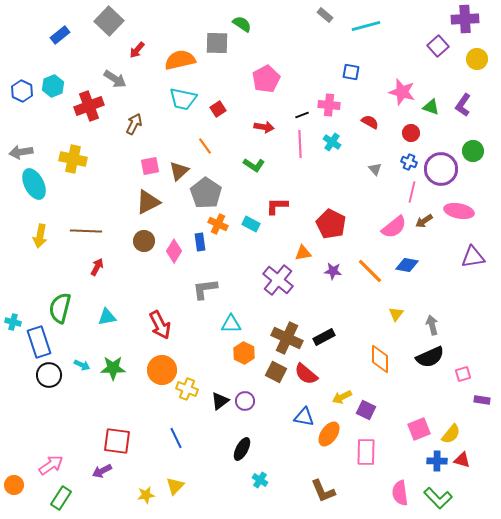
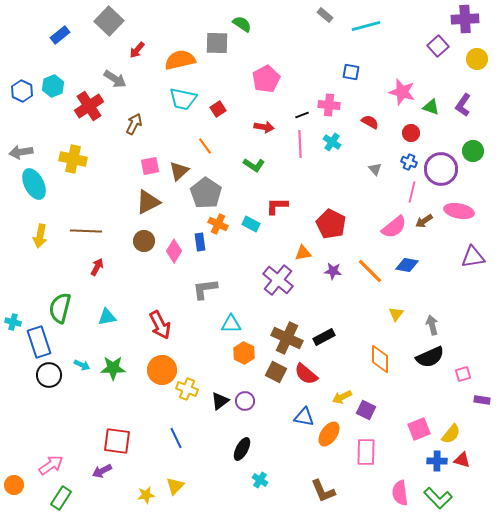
red cross at (89, 106): rotated 12 degrees counterclockwise
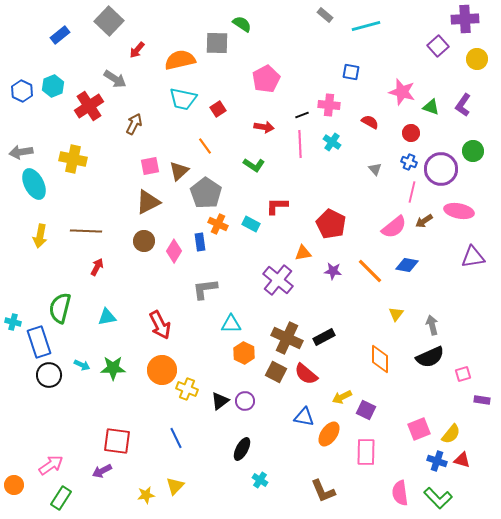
blue cross at (437, 461): rotated 18 degrees clockwise
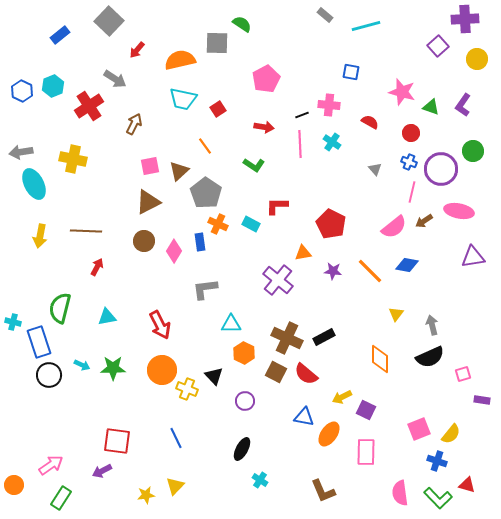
black triangle at (220, 401): moved 6 px left, 25 px up; rotated 36 degrees counterclockwise
red triangle at (462, 460): moved 5 px right, 25 px down
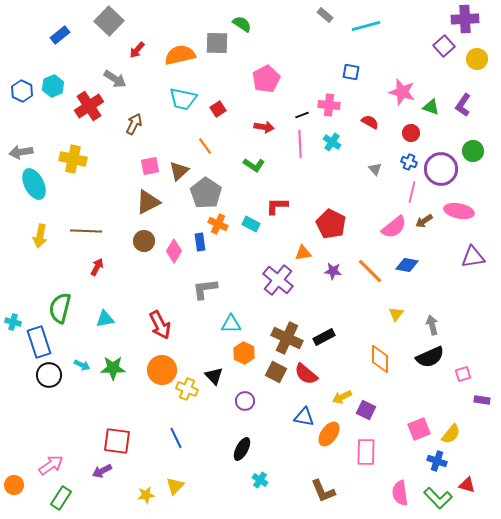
purple square at (438, 46): moved 6 px right
orange semicircle at (180, 60): moved 5 px up
cyan triangle at (107, 317): moved 2 px left, 2 px down
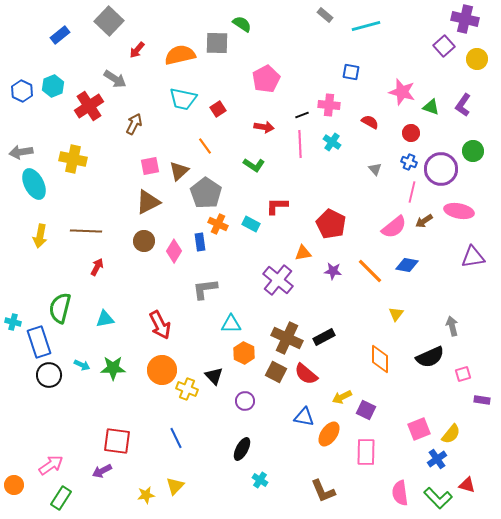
purple cross at (465, 19): rotated 16 degrees clockwise
gray arrow at (432, 325): moved 20 px right, 1 px down
blue cross at (437, 461): moved 2 px up; rotated 36 degrees clockwise
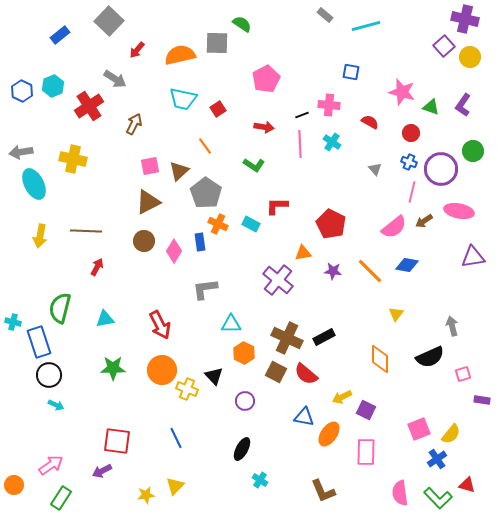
yellow circle at (477, 59): moved 7 px left, 2 px up
cyan arrow at (82, 365): moved 26 px left, 40 px down
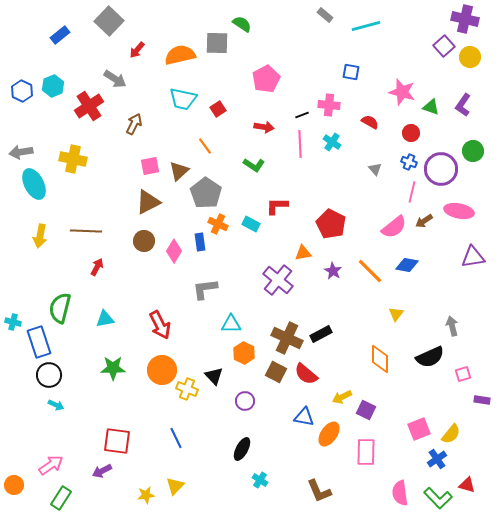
purple star at (333, 271): rotated 24 degrees clockwise
black rectangle at (324, 337): moved 3 px left, 3 px up
brown L-shape at (323, 491): moved 4 px left
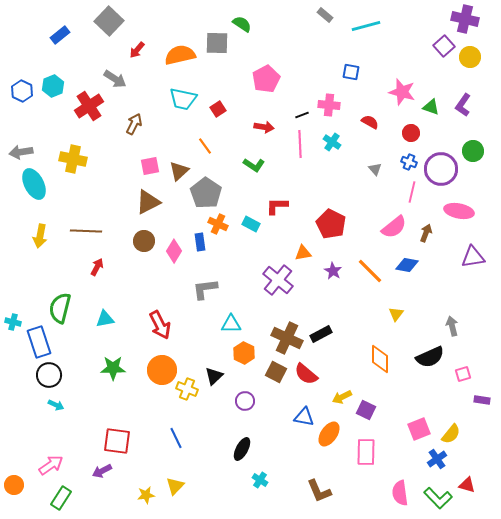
brown arrow at (424, 221): moved 2 px right, 12 px down; rotated 144 degrees clockwise
black triangle at (214, 376): rotated 30 degrees clockwise
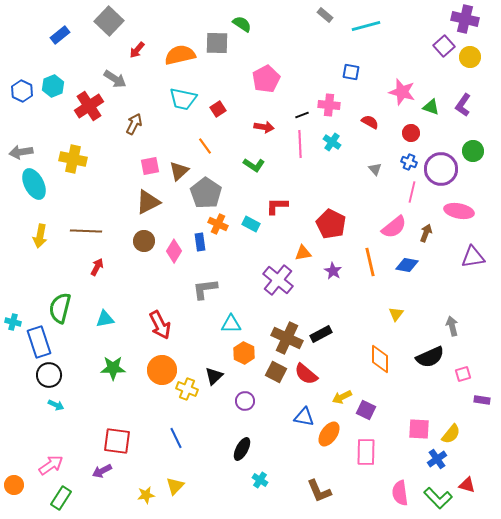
orange line at (370, 271): moved 9 px up; rotated 32 degrees clockwise
pink square at (419, 429): rotated 25 degrees clockwise
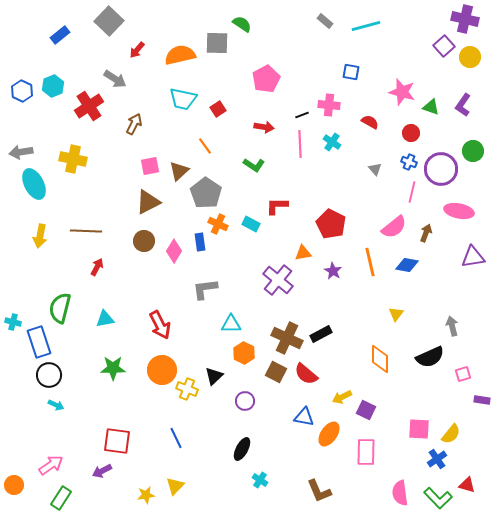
gray rectangle at (325, 15): moved 6 px down
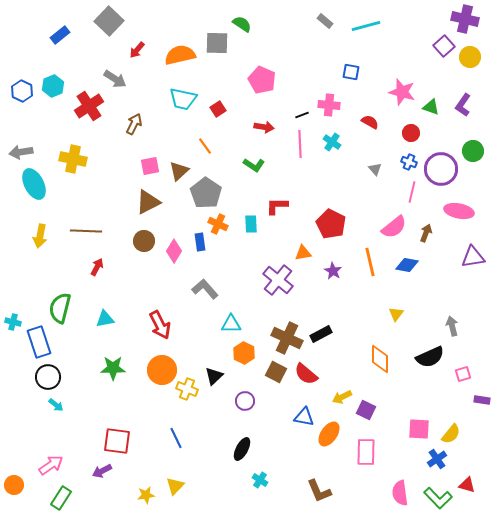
pink pentagon at (266, 79): moved 4 px left, 1 px down; rotated 20 degrees counterclockwise
cyan rectangle at (251, 224): rotated 60 degrees clockwise
gray L-shape at (205, 289): rotated 56 degrees clockwise
black circle at (49, 375): moved 1 px left, 2 px down
cyan arrow at (56, 405): rotated 14 degrees clockwise
